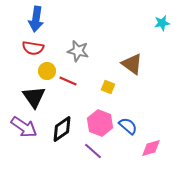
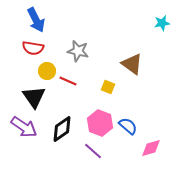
blue arrow: moved 1 px down; rotated 35 degrees counterclockwise
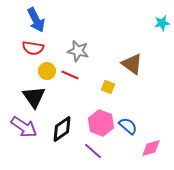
red line: moved 2 px right, 6 px up
pink hexagon: moved 1 px right
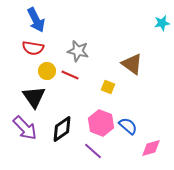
purple arrow: moved 1 px right, 1 px down; rotated 12 degrees clockwise
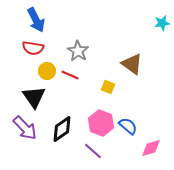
gray star: rotated 20 degrees clockwise
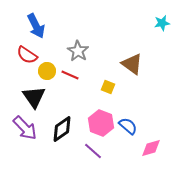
blue arrow: moved 6 px down
red semicircle: moved 6 px left, 7 px down; rotated 25 degrees clockwise
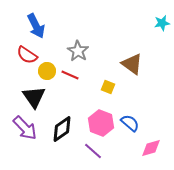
blue semicircle: moved 2 px right, 3 px up
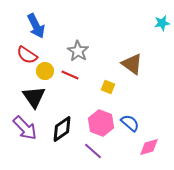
yellow circle: moved 2 px left
pink diamond: moved 2 px left, 1 px up
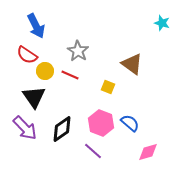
cyan star: rotated 28 degrees clockwise
pink diamond: moved 1 px left, 5 px down
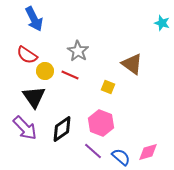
blue arrow: moved 2 px left, 7 px up
blue semicircle: moved 9 px left, 34 px down
